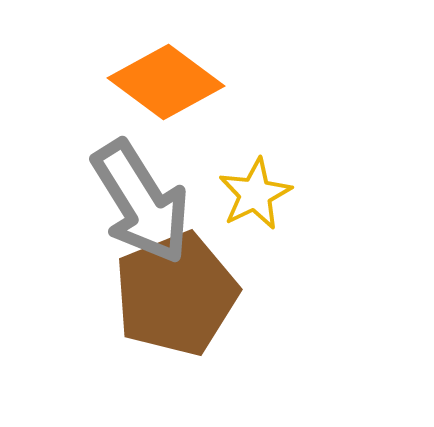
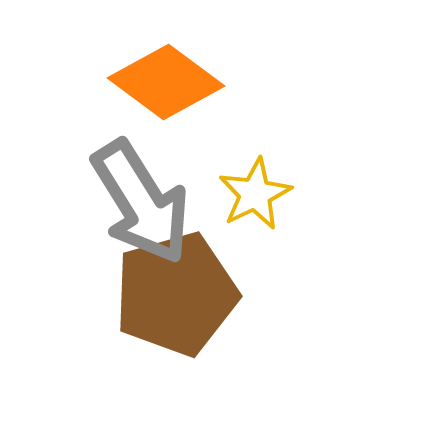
brown pentagon: rotated 6 degrees clockwise
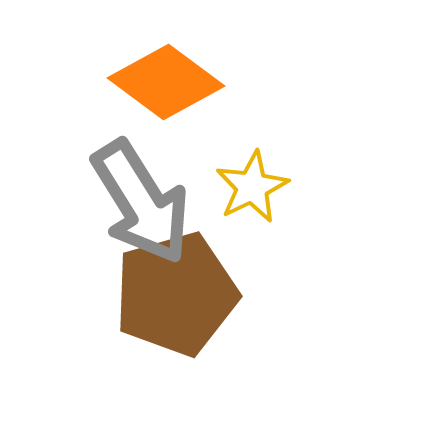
yellow star: moved 3 px left, 7 px up
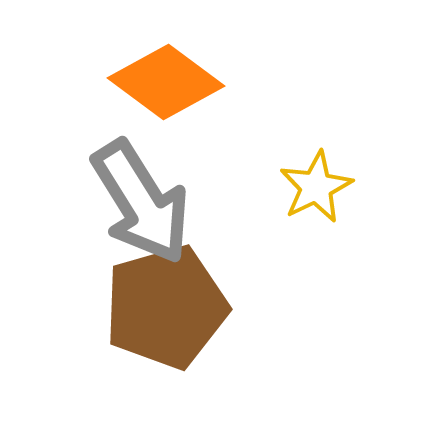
yellow star: moved 64 px right
brown pentagon: moved 10 px left, 13 px down
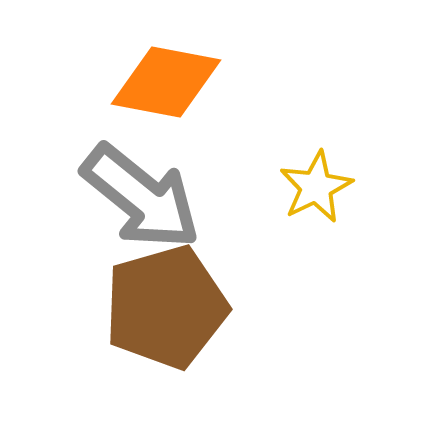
orange diamond: rotated 26 degrees counterclockwise
gray arrow: moved 5 px up; rotated 19 degrees counterclockwise
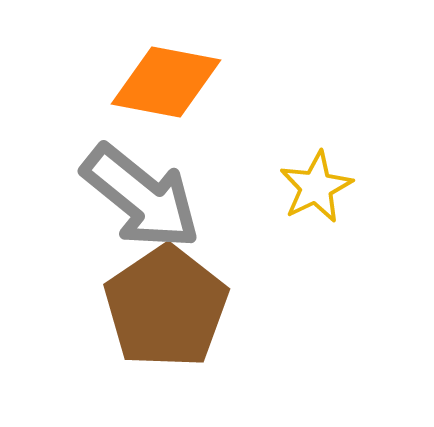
brown pentagon: rotated 18 degrees counterclockwise
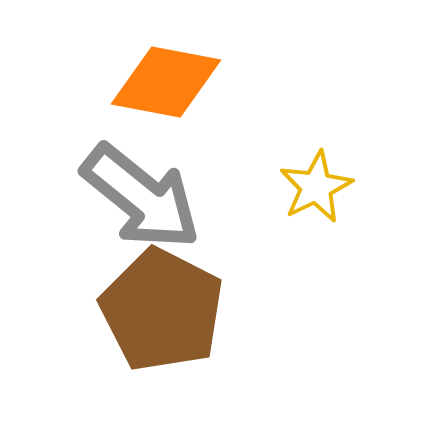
brown pentagon: moved 4 px left, 3 px down; rotated 11 degrees counterclockwise
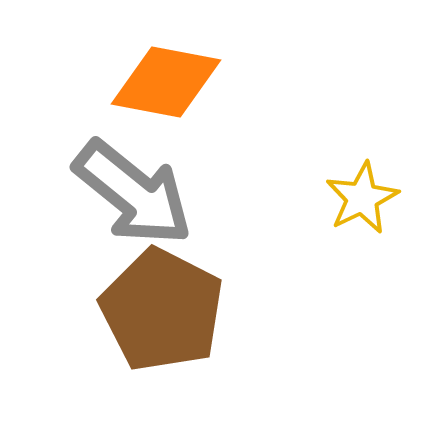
yellow star: moved 46 px right, 11 px down
gray arrow: moved 8 px left, 4 px up
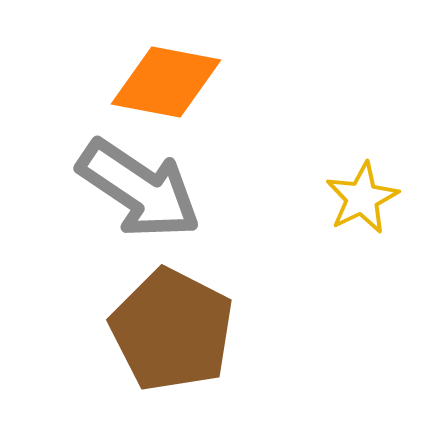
gray arrow: moved 6 px right, 4 px up; rotated 5 degrees counterclockwise
brown pentagon: moved 10 px right, 20 px down
